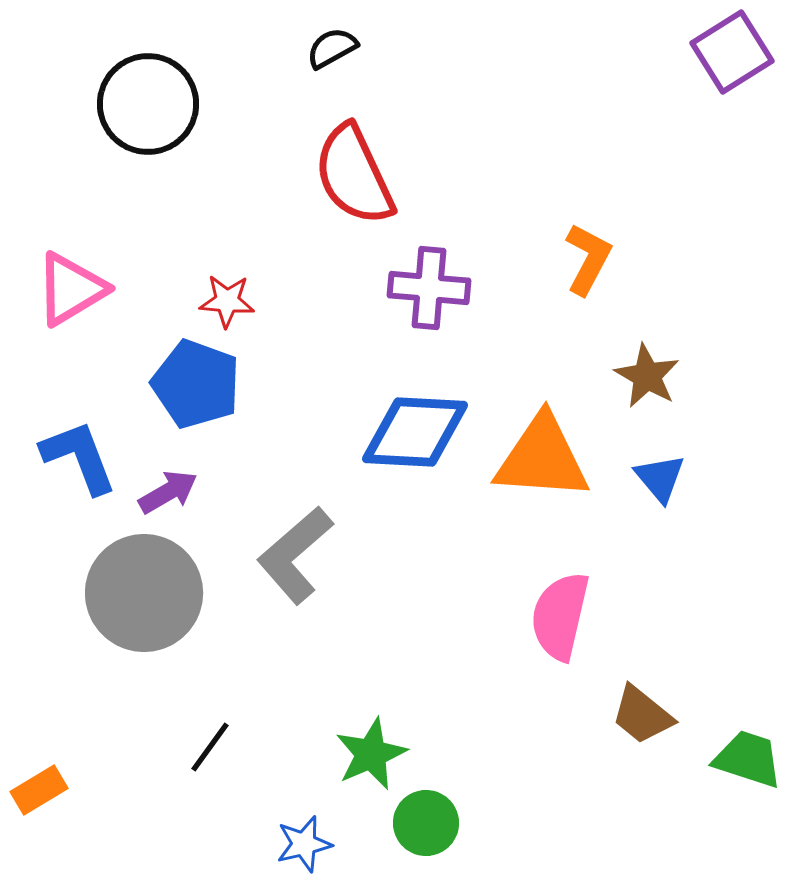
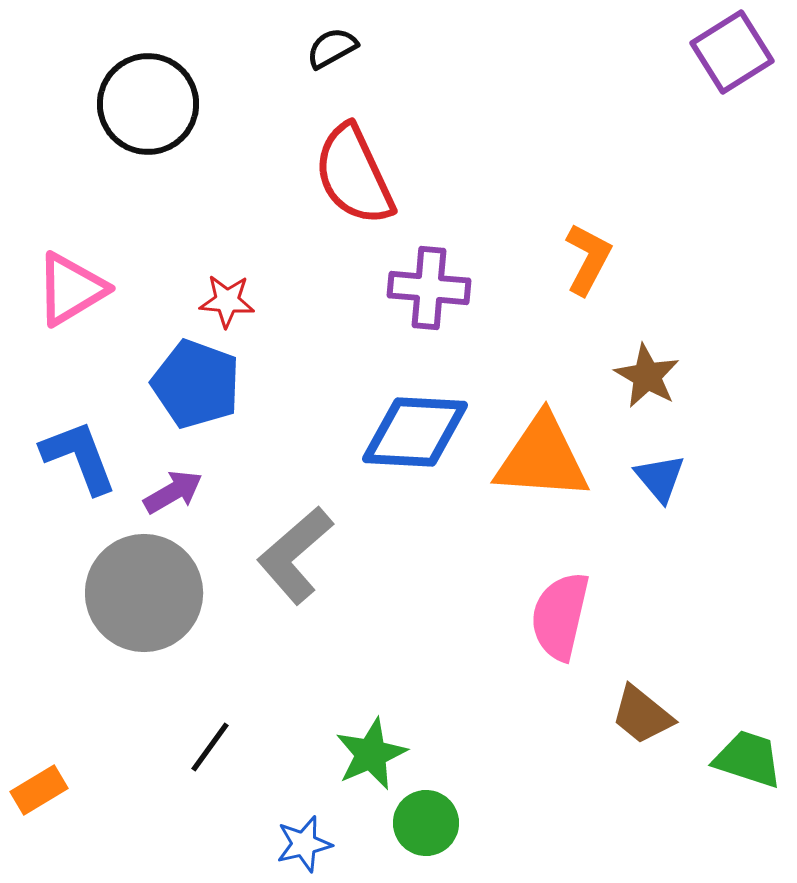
purple arrow: moved 5 px right
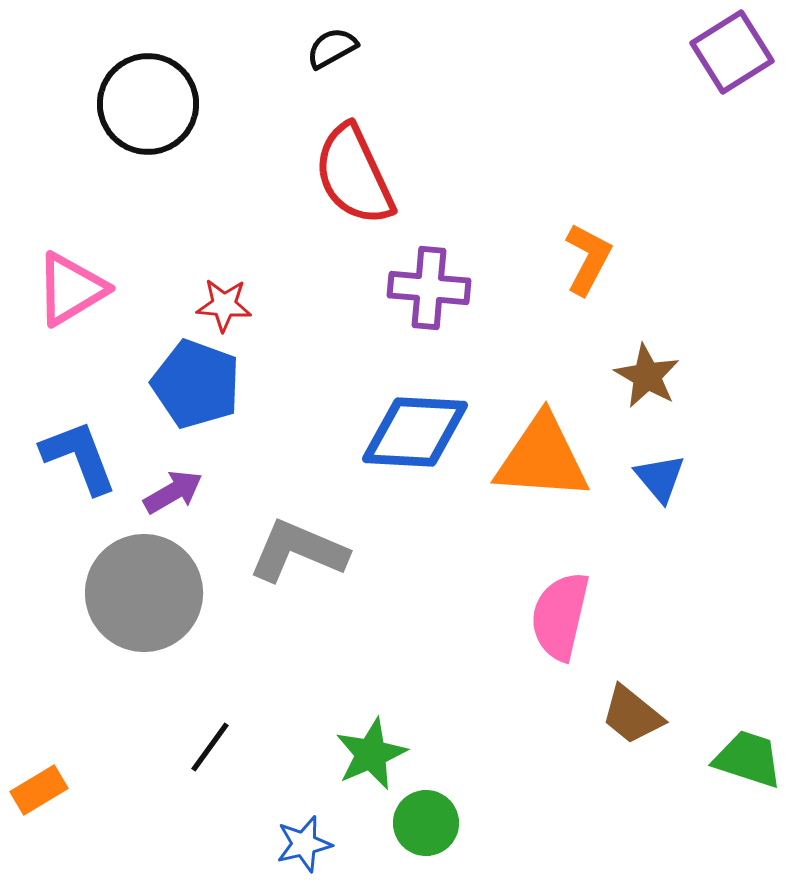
red star: moved 3 px left, 4 px down
gray L-shape: moved 3 px right, 4 px up; rotated 64 degrees clockwise
brown trapezoid: moved 10 px left
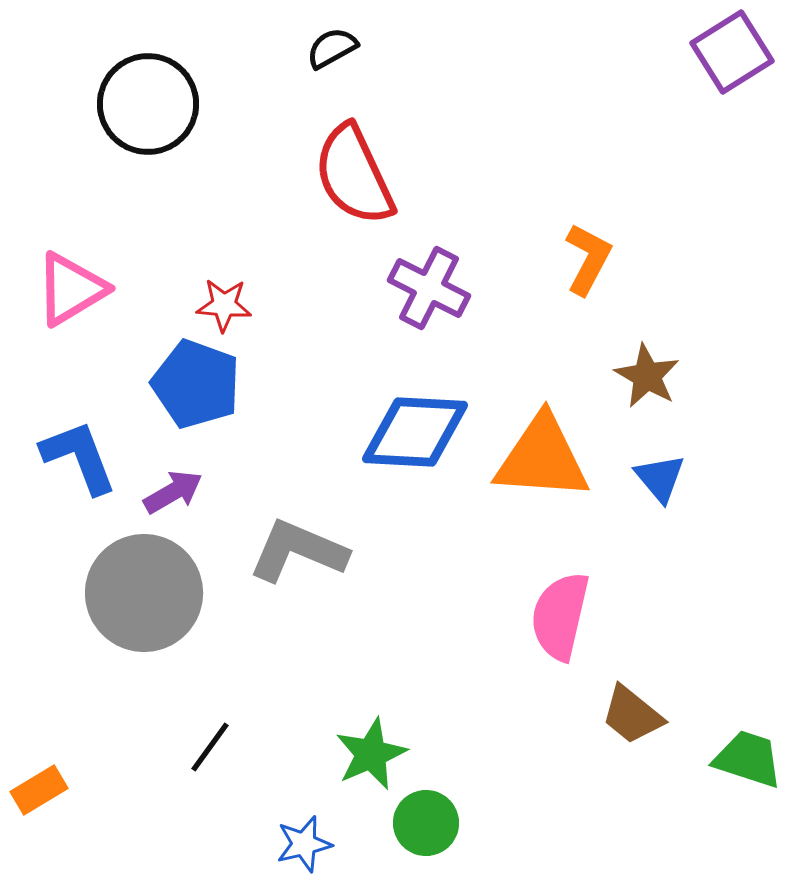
purple cross: rotated 22 degrees clockwise
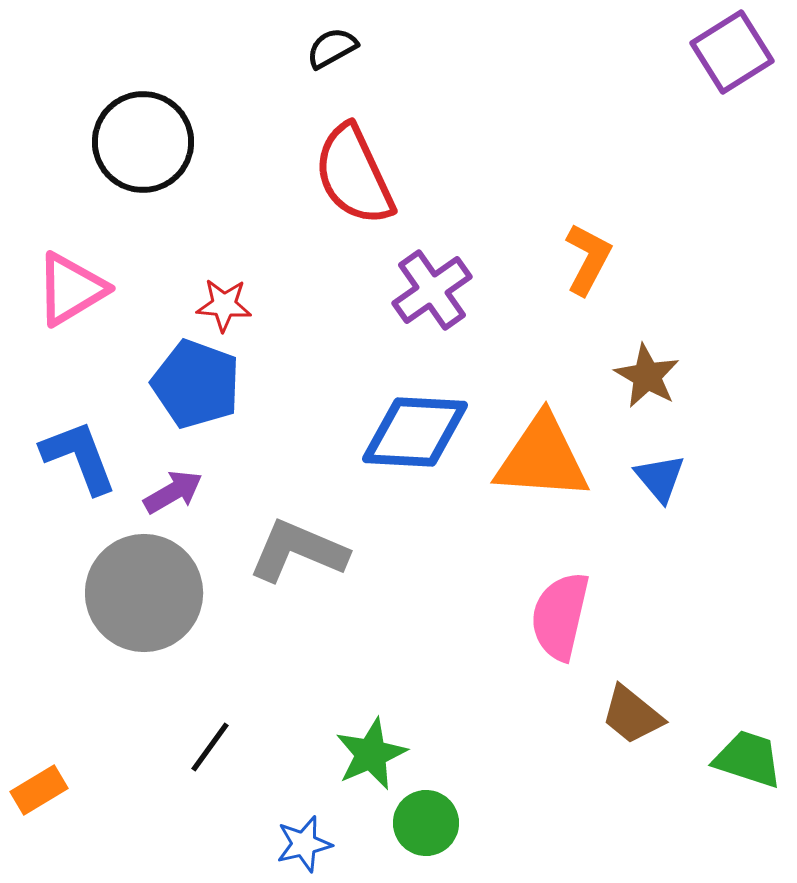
black circle: moved 5 px left, 38 px down
purple cross: moved 3 px right, 2 px down; rotated 28 degrees clockwise
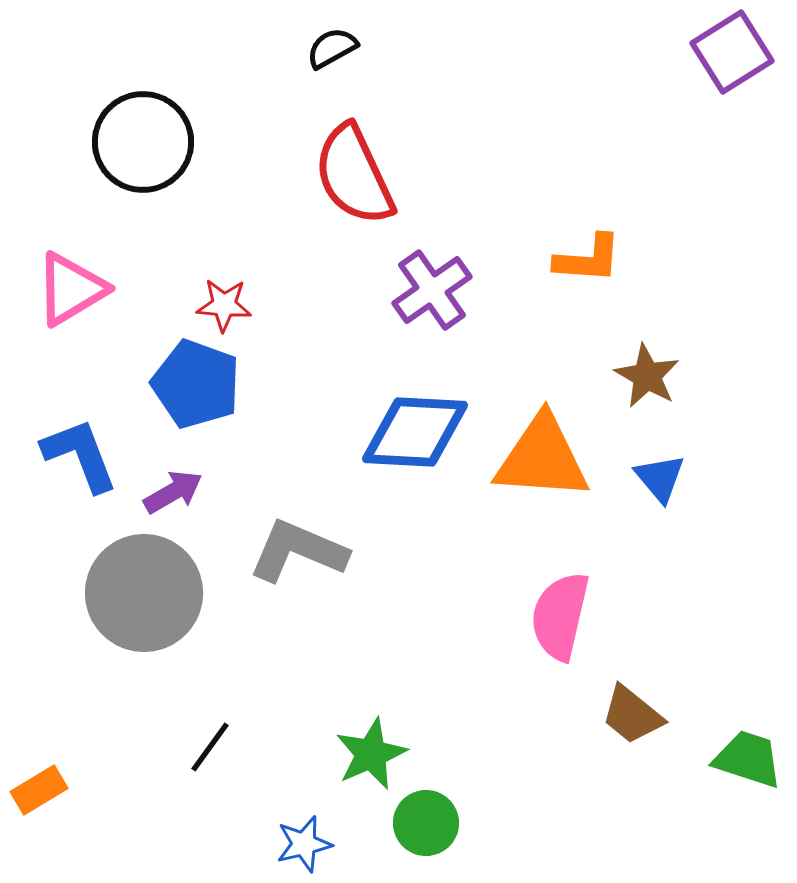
orange L-shape: rotated 66 degrees clockwise
blue L-shape: moved 1 px right, 2 px up
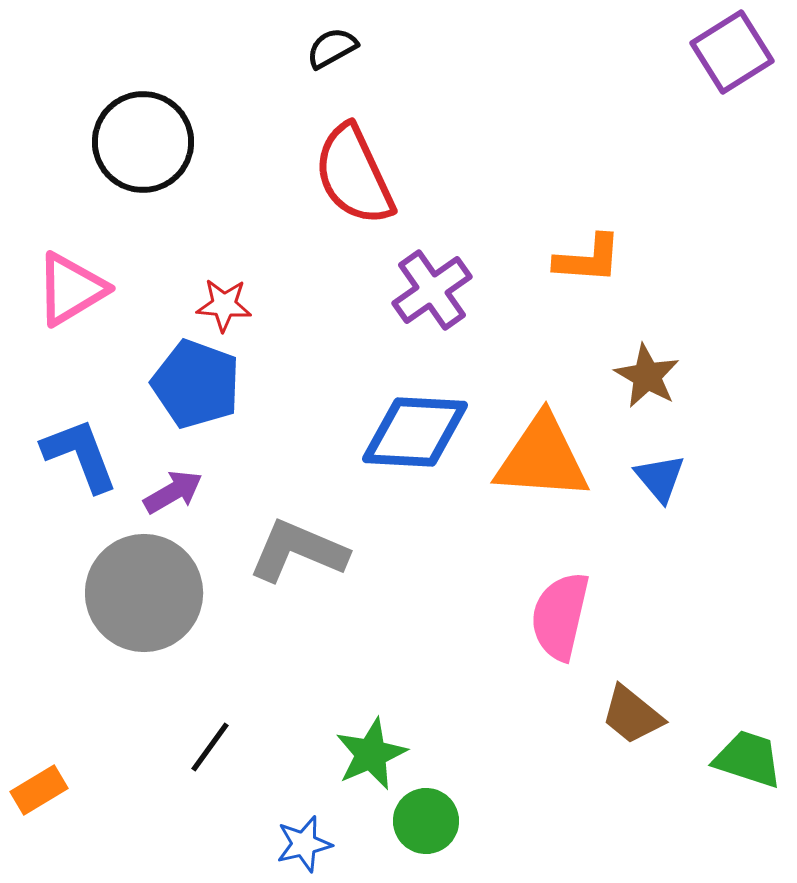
green circle: moved 2 px up
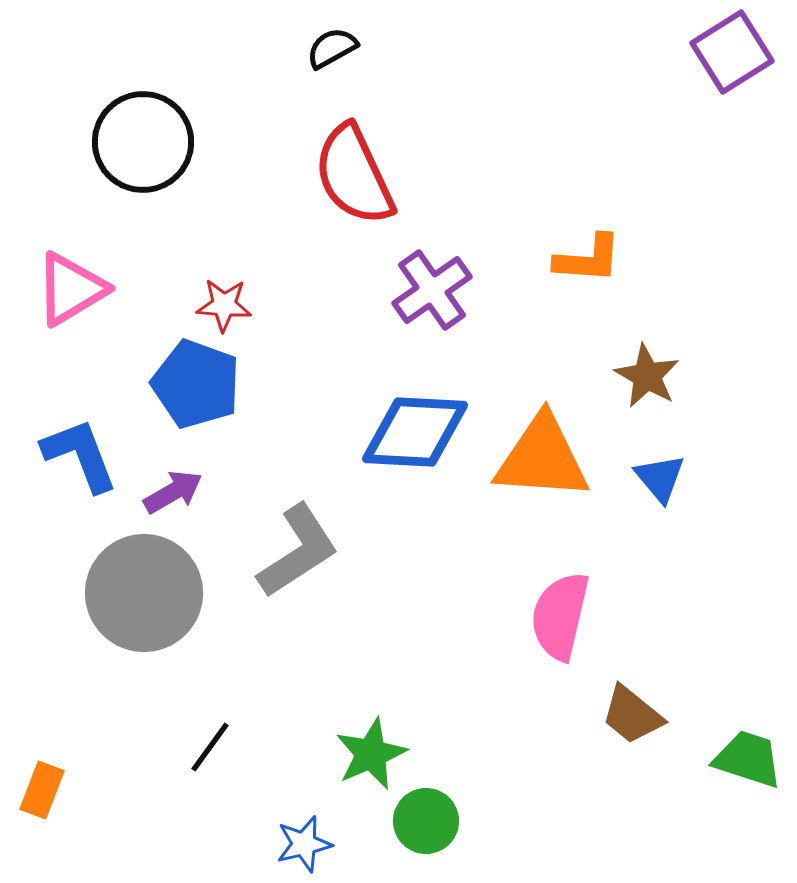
gray L-shape: rotated 124 degrees clockwise
orange rectangle: moved 3 px right; rotated 38 degrees counterclockwise
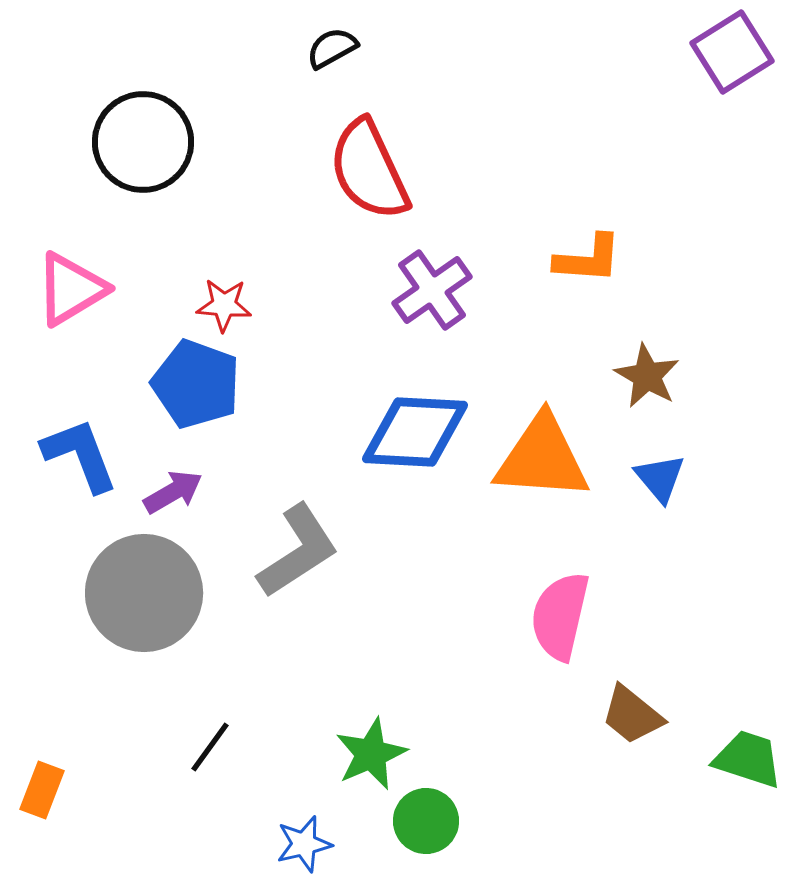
red semicircle: moved 15 px right, 5 px up
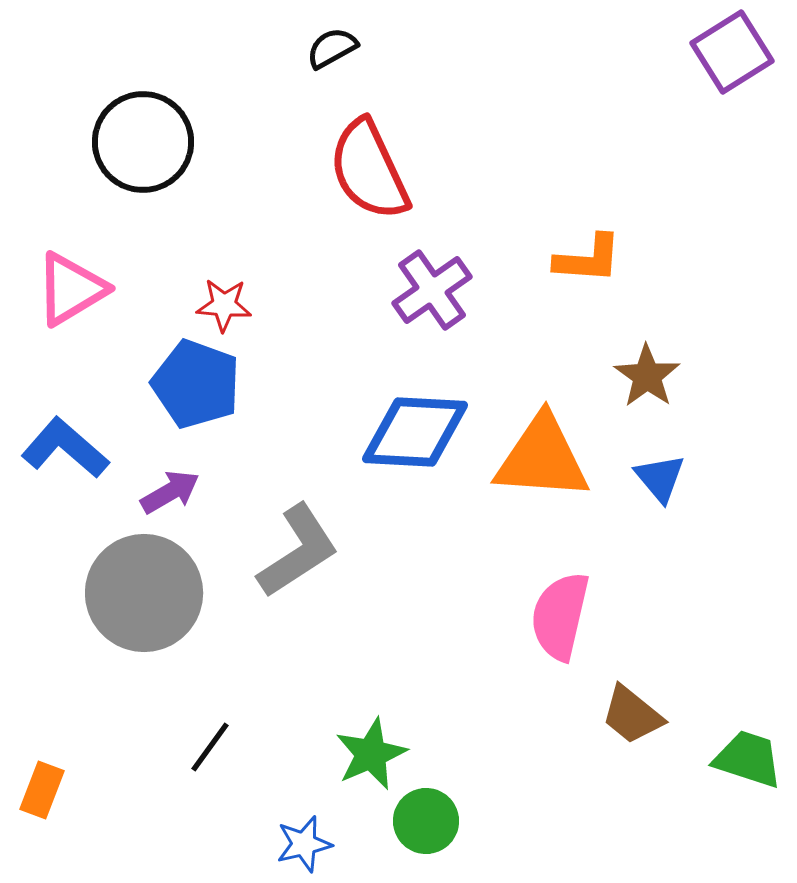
brown star: rotated 6 degrees clockwise
blue L-shape: moved 15 px left, 7 px up; rotated 28 degrees counterclockwise
purple arrow: moved 3 px left
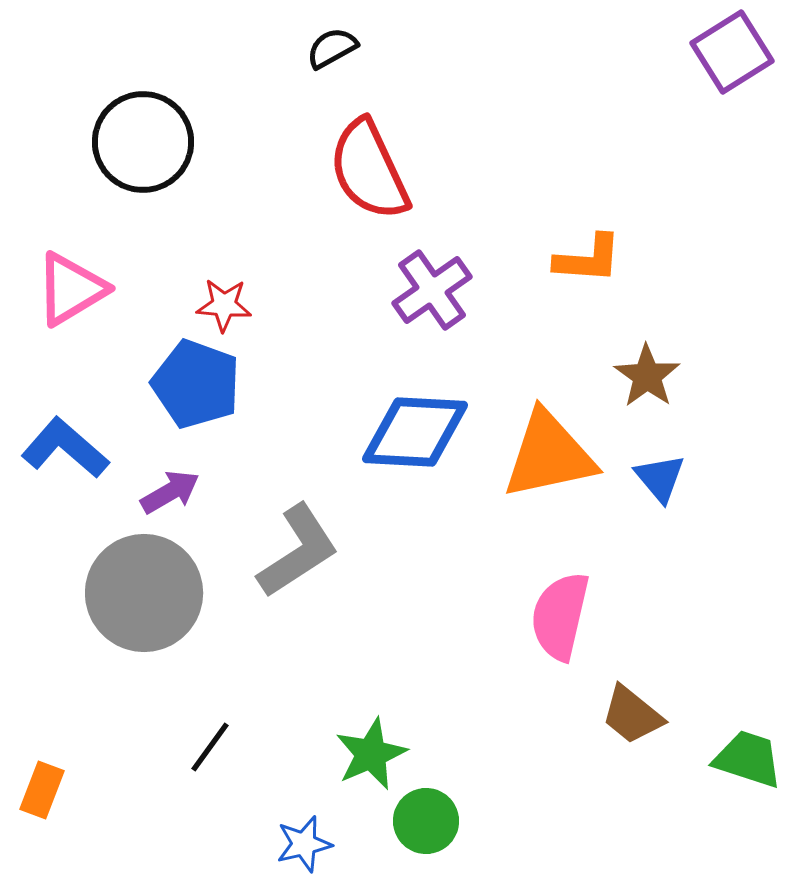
orange triangle: moved 7 px right, 3 px up; rotated 16 degrees counterclockwise
